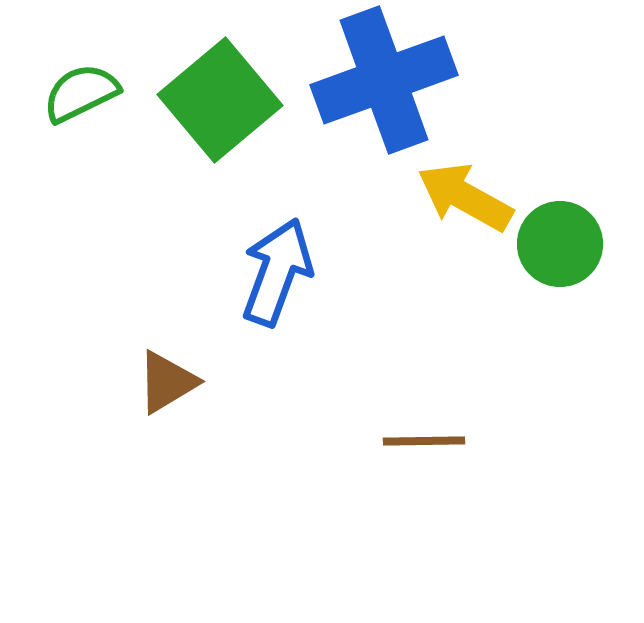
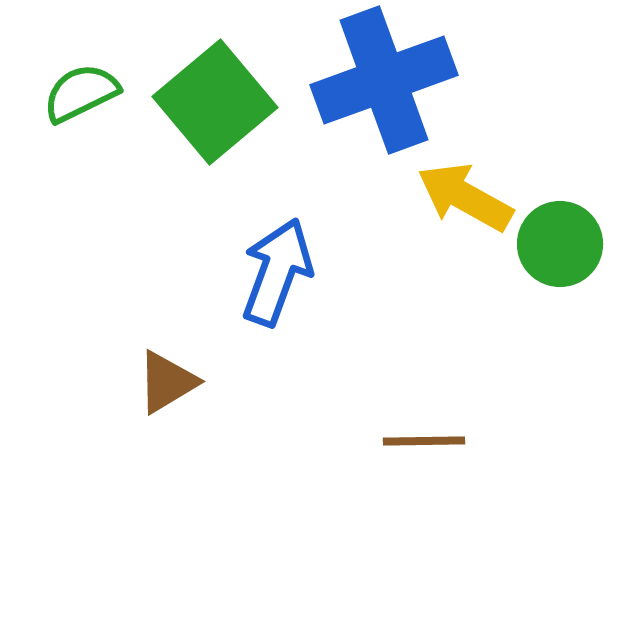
green square: moved 5 px left, 2 px down
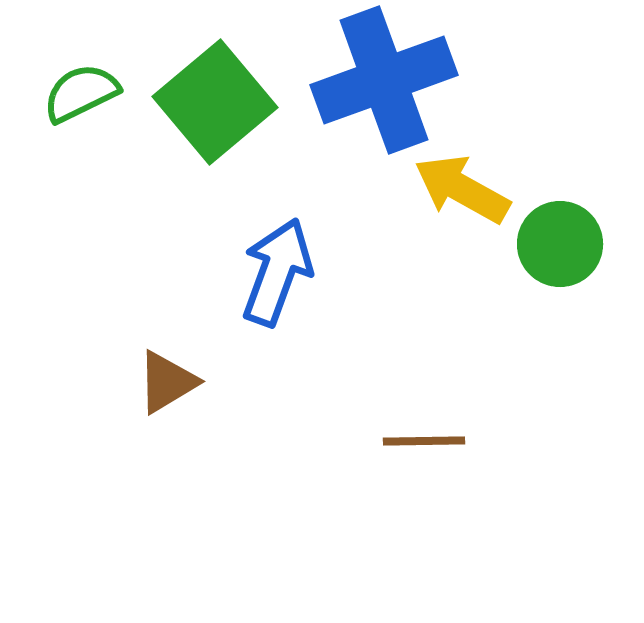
yellow arrow: moved 3 px left, 8 px up
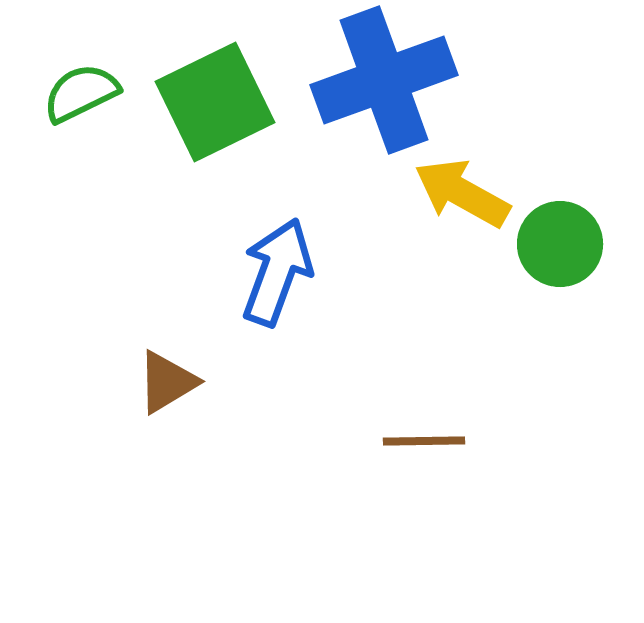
green square: rotated 14 degrees clockwise
yellow arrow: moved 4 px down
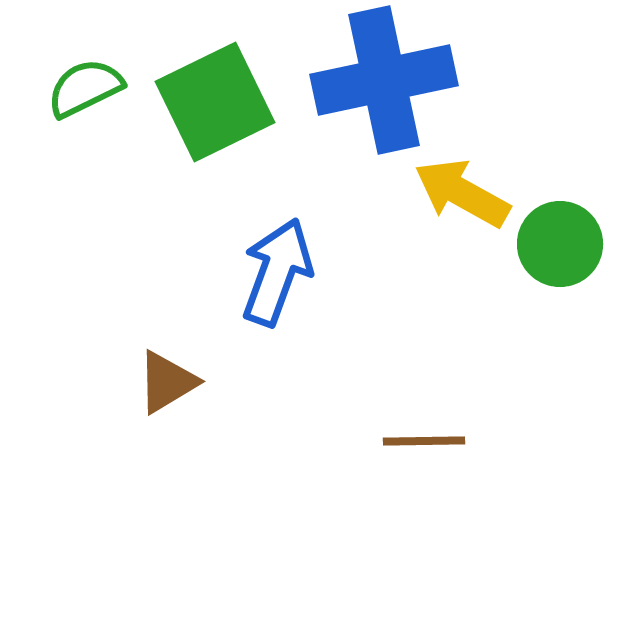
blue cross: rotated 8 degrees clockwise
green semicircle: moved 4 px right, 5 px up
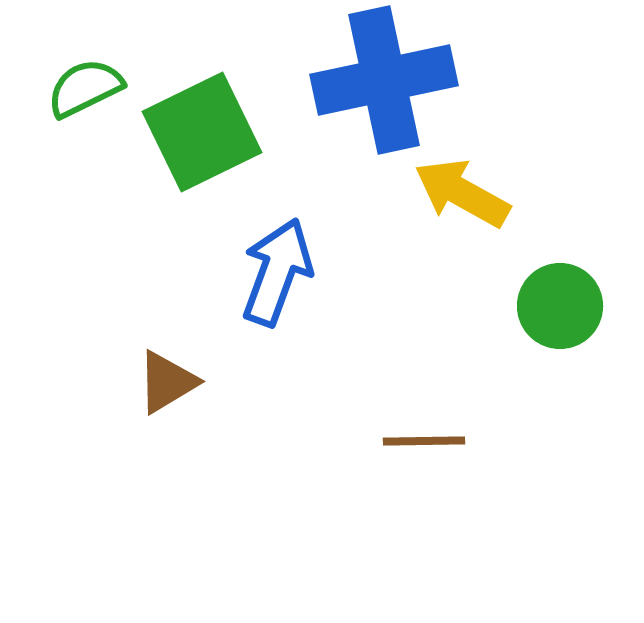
green square: moved 13 px left, 30 px down
green circle: moved 62 px down
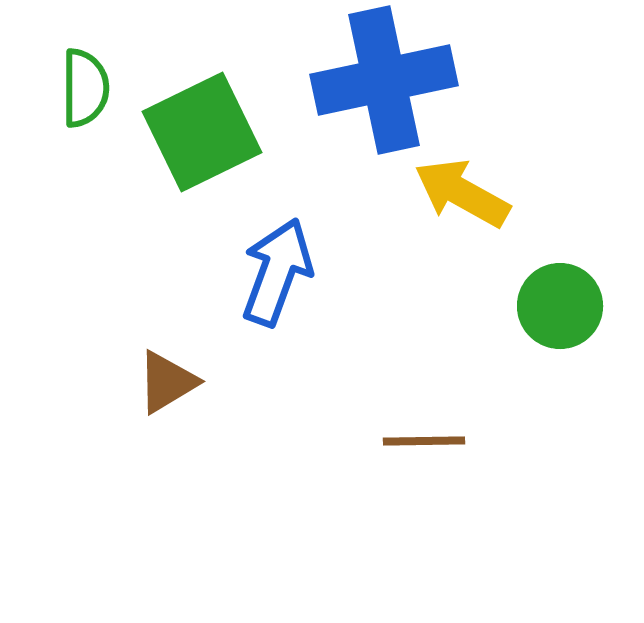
green semicircle: rotated 116 degrees clockwise
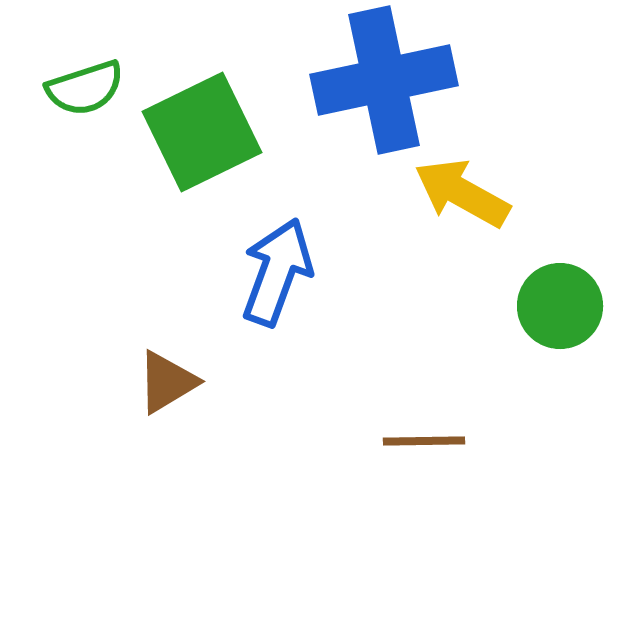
green semicircle: rotated 72 degrees clockwise
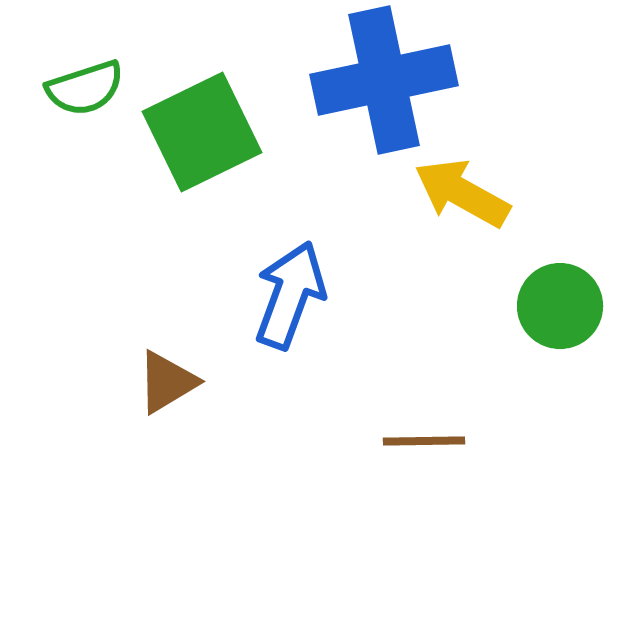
blue arrow: moved 13 px right, 23 px down
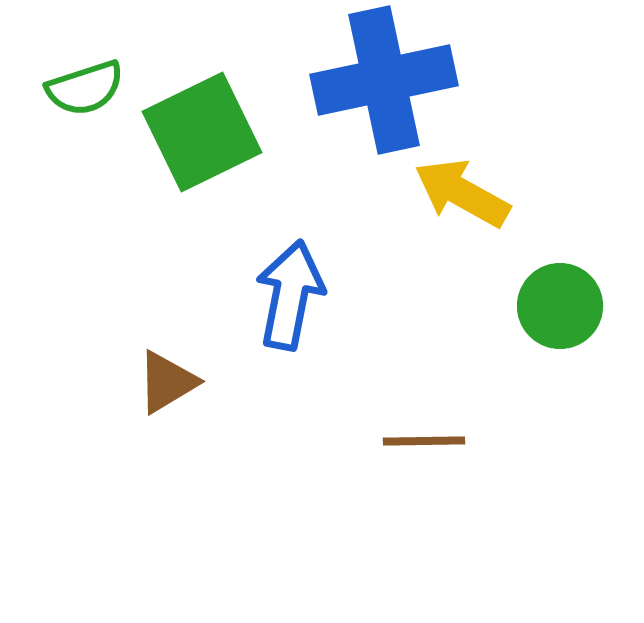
blue arrow: rotated 9 degrees counterclockwise
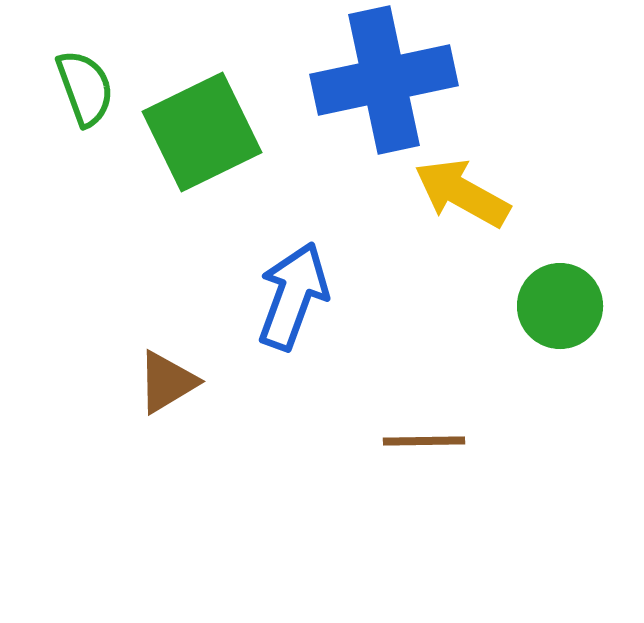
green semicircle: rotated 92 degrees counterclockwise
blue arrow: moved 3 px right, 1 px down; rotated 9 degrees clockwise
